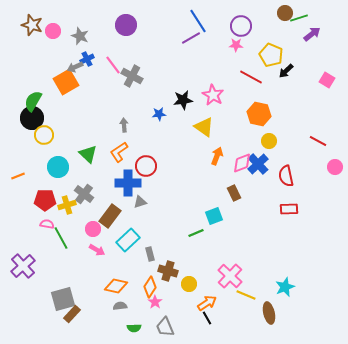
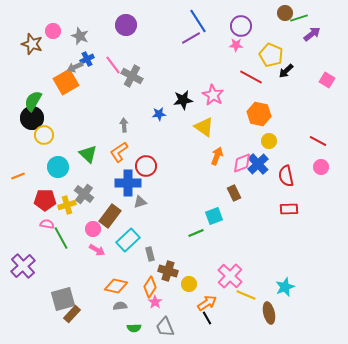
brown star at (32, 25): moved 19 px down
pink circle at (335, 167): moved 14 px left
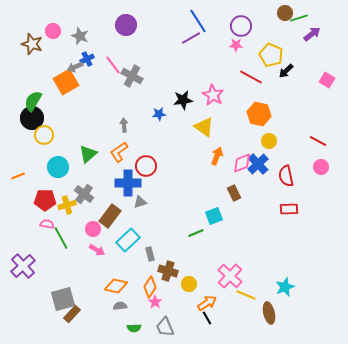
green triangle at (88, 154): rotated 36 degrees clockwise
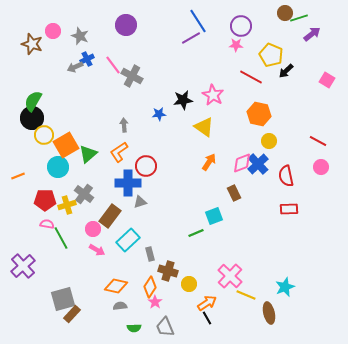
orange square at (66, 82): moved 63 px down
orange arrow at (217, 156): moved 8 px left, 6 px down; rotated 12 degrees clockwise
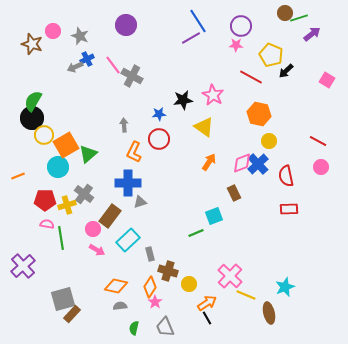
orange L-shape at (119, 152): moved 15 px right; rotated 30 degrees counterclockwise
red circle at (146, 166): moved 13 px right, 27 px up
green line at (61, 238): rotated 20 degrees clockwise
green semicircle at (134, 328): rotated 104 degrees clockwise
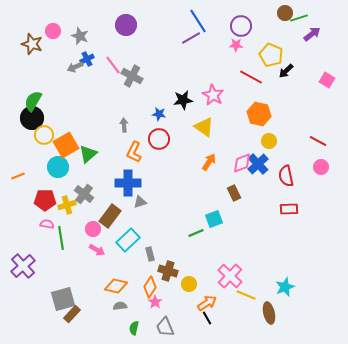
blue star at (159, 114): rotated 16 degrees clockwise
cyan square at (214, 216): moved 3 px down
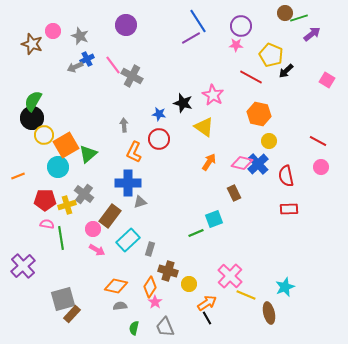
black star at (183, 100): moved 3 px down; rotated 24 degrees clockwise
pink diamond at (242, 163): rotated 35 degrees clockwise
gray rectangle at (150, 254): moved 5 px up; rotated 32 degrees clockwise
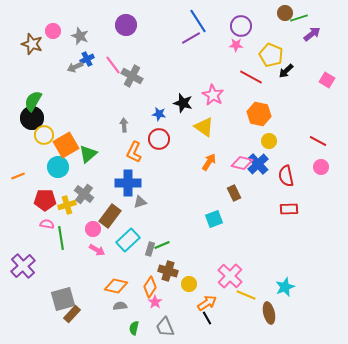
green line at (196, 233): moved 34 px left, 12 px down
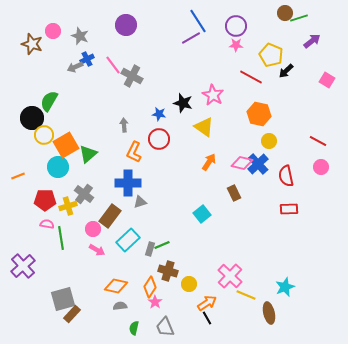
purple circle at (241, 26): moved 5 px left
purple arrow at (312, 34): moved 7 px down
green semicircle at (33, 101): moved 16 px right
yellow cross at (67, 205): moved 1 px right, 1 px down
cyan square at (214, 219): moved 12 px left, 5 px up; rotated 18 degrees counterclockwise
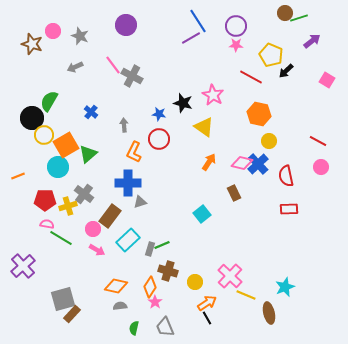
blue cross at (87, 59): moved 4 px right, 53 px down; rotated 24 degrees counterclockwise
green line at (61, 238): rotated 50 degrees counterclockwise
yellow circle at (189, 284): moved 6 px right, 2 px up
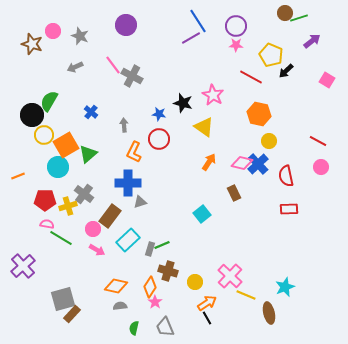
black circle at (32, 118): moved 3 px up
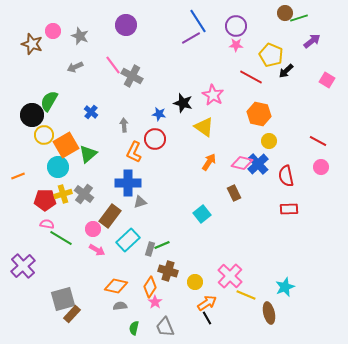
red circle at (159, 139): moved 4 px left
yellow cross at (68, 206): moved 5 px left, 12 px up
